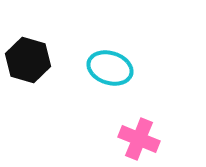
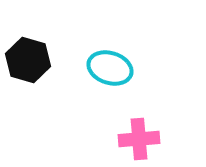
pink cross: rotated 27 degrees counterclockwise
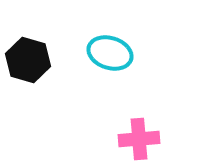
cyan ellipse: moved 15 px up
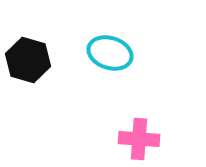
pink cross: rotated 9 degrees clockwise
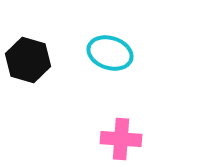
pink cross: moved 18 px left
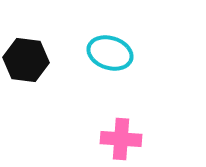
black hexagon: moved 2 px left; rotated 9 degrees counterclockwise
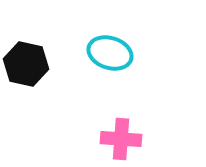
black hexagon: moved 4 px down; rotated 6 degrees clockwise
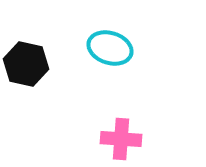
cyan ellipse: moved 5 px up
